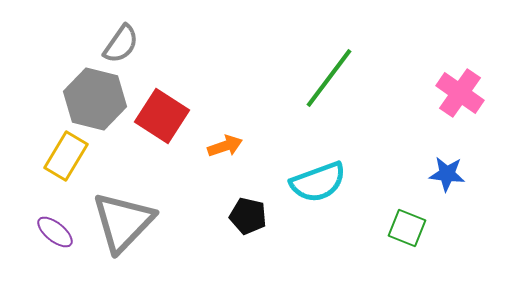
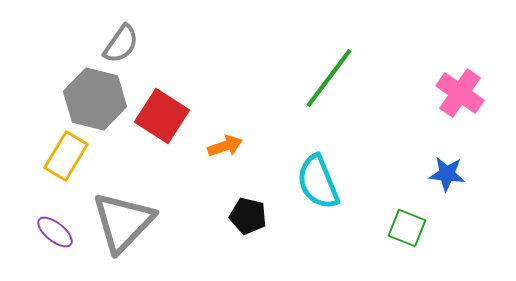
cyan semicircle: rotated 88 degrees clockwise
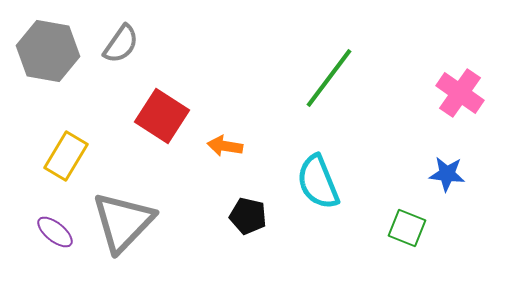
gray hexagon: moved 47 px left, 48 px up; rotated 4 degrees counterclockwise
orange arrow: rotated 152 degrees counterclockwise
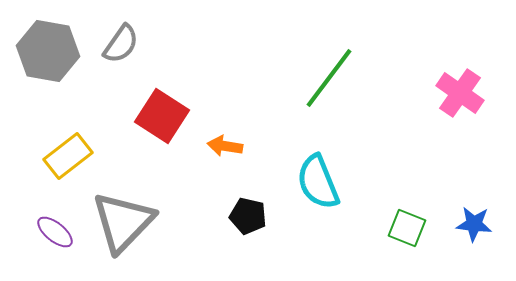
yellow rectangle: moved 2 px right; rotated 21 degrees clockwise
blue star: moved 27 px right, 50 px down
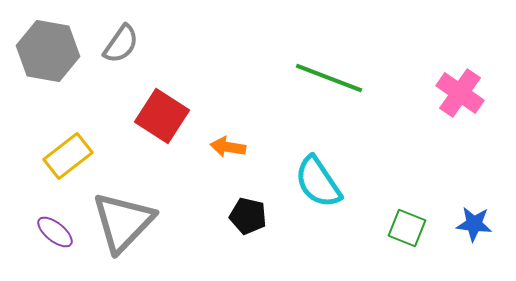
green line: rotated 74 degrees clockwise
orange arrow: moved 3 px right, 1 px down
cyan semicircle: rotated 12 degrees counterclockwise
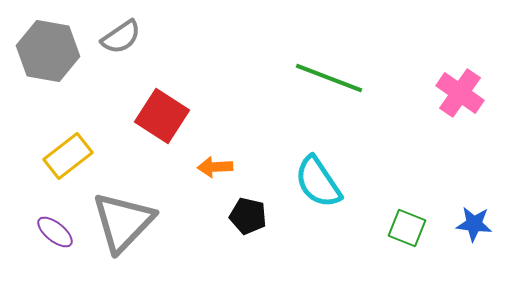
gray semicircle: moved 7 px up; rotated 21 degrees clockwise
orange arrow: moved 13 px left, 20 px down; rotated 12 degrees counterclockwise
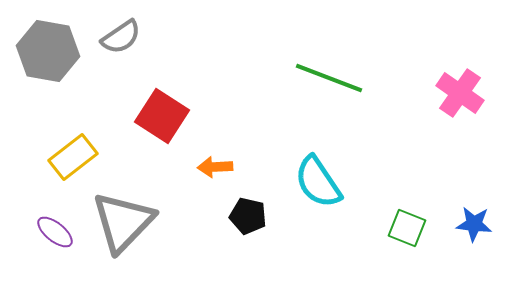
yellow rectangle: moved 5 px right, 1 px down
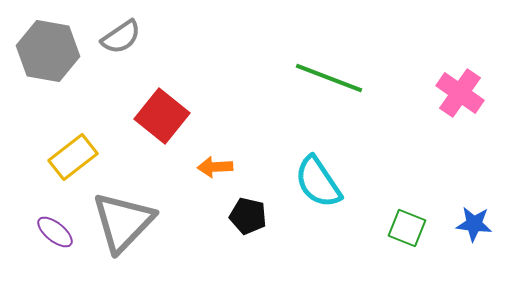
red square: rotated 6 degrees clockwise
